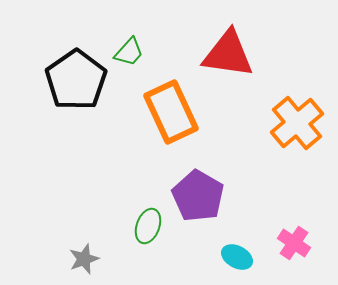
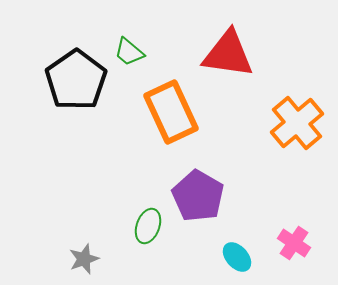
green trapezoid: rotated 88 degrees clockwise
cyan ellipse: rotated 20 degrees clockwise
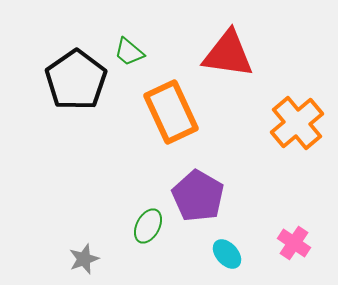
green ellipse: rotated 8 degrees clockwise
cyan ellipse: moved 10 px left, 3 px up
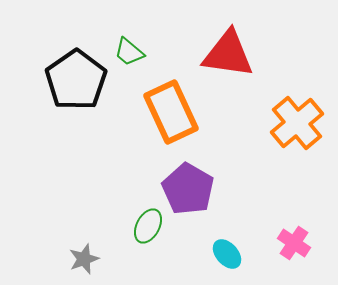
purple pentagon: moved 10 px left, 7 px up
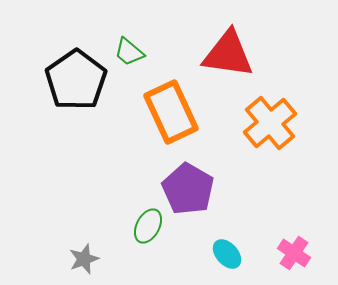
orange cross: moved 27 px left
pink cross: moved 10 px down
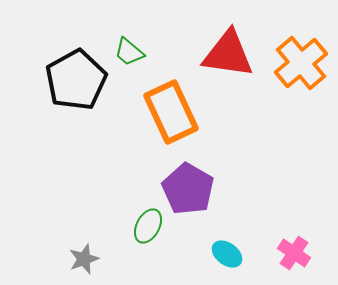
black pentagon: rotated 6 degrees clockwise
orange cross: moved 31 px right, 60 px up
cyan ellipse: rotated 12 degrees counterclockwise
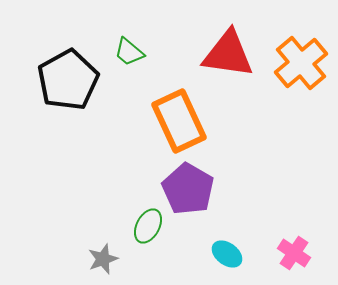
black pentagon: moved 8 px left
orange rectangle: moved 8 px right, 9 px down
gray star: moved 19 px right
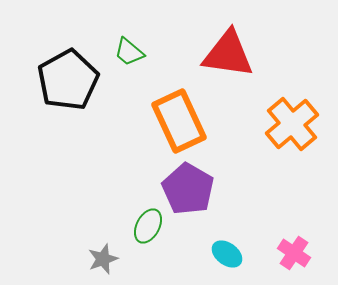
orange cross: moved 9 px left, 61 px down
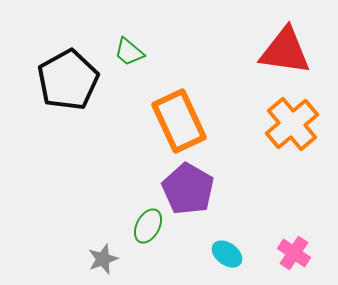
red triangle: moved 57 px right, 3 px up
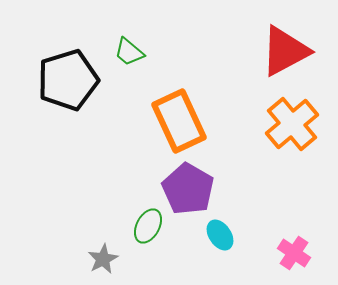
red triangle: rotated 36 degrees counterclockwise
black pentagon: rotated 12 degrees clockwise
cyan ellipse: moved 7 px left, 19 px up; rotated 20 degrees clockwise
gray star: rotated 8 degrees counterclockwise
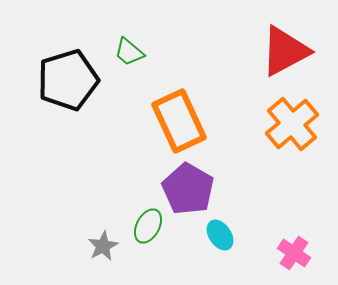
gray star: moved 13 px up
